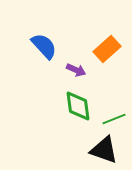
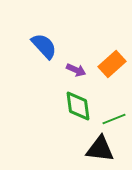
orange rectangle: moved 5 px right, 15 px down
black triangle: moved 4 px left, 1 px up; rotated 12 degrees counterclockwise
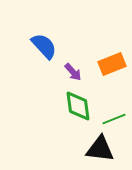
orange rectangle: rotated 20 degrees clockwise
purple arrow: moved 3 px left, 2 px down; rotated 24 degrees clockwise
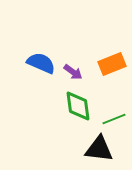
blue semicircle: moved 3 px left, 17 px down; rotated 24 degrees counterclockwise
purple arrow: rotated 12 degrees counterclockwise
black triangle: moved 1 px left
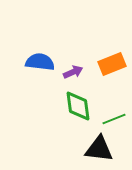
blue semicircle: moved 1 px left, 1 px up; rotated 16 degrees counterclockwise
purple arrow: rotated 60 degrees counterclockwise
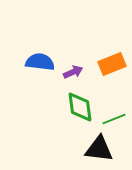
green diamond: moved 2 px right, 1 px down
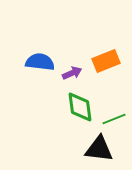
orange rectangle: moved 6 px left, 3 px up
purple arrow: moved 1 px left, 1 px down
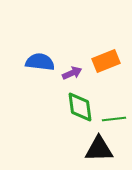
green line: rotated 15 degrees clockwise
black triangle: rotated 8 degrees counterclockwise
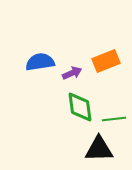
blue semicircle: rotated 16 degrees counterclockwise
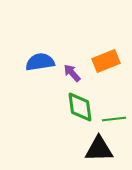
purple arrow: rotated 108 degrees counterclockwise
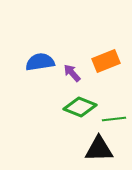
green diamond: rotated 60 degrees counterclockwise
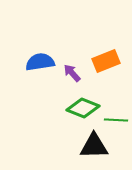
green diamond: moved 3 px right, 1 px down
green line: moved 2 px right, 1 px down; rotated 10 degrees clockwise
black triangle: moved 5 px left, 3 px up
